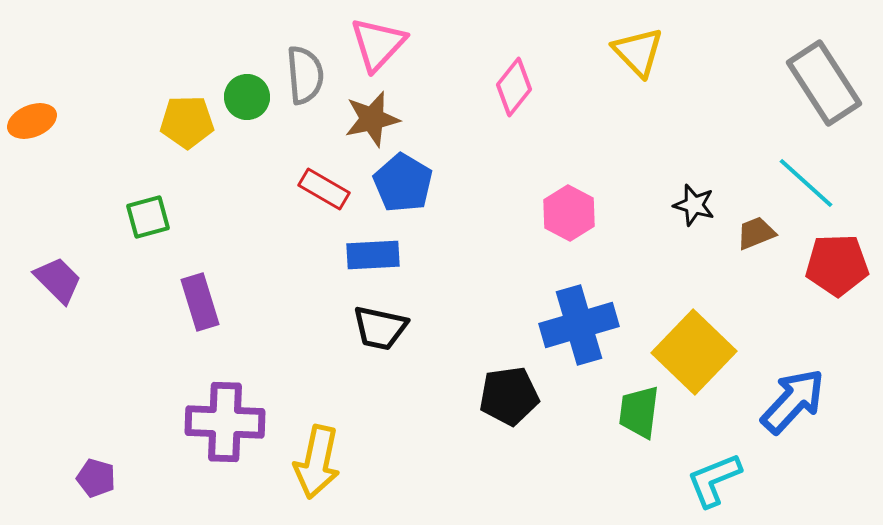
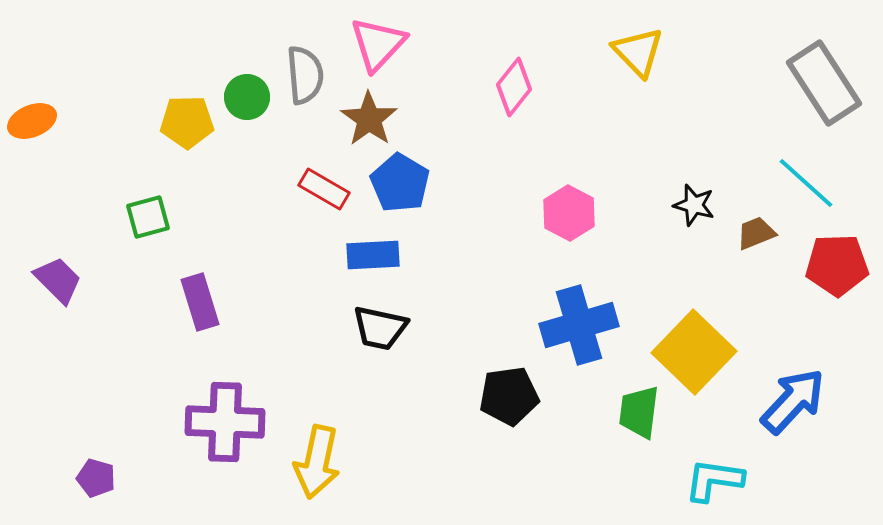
brown star: moved 3 px left; rotated 24 degrees counterclockwise
blue pentagon: moved 3 px left
cyan L-shape: rotated 30 degrees clockwise
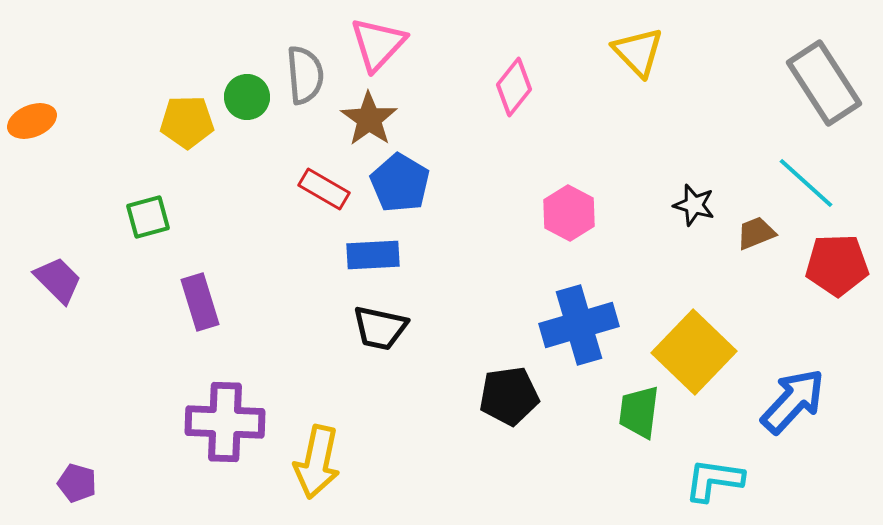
purple pentagon: moved 19 px left, 5 px down
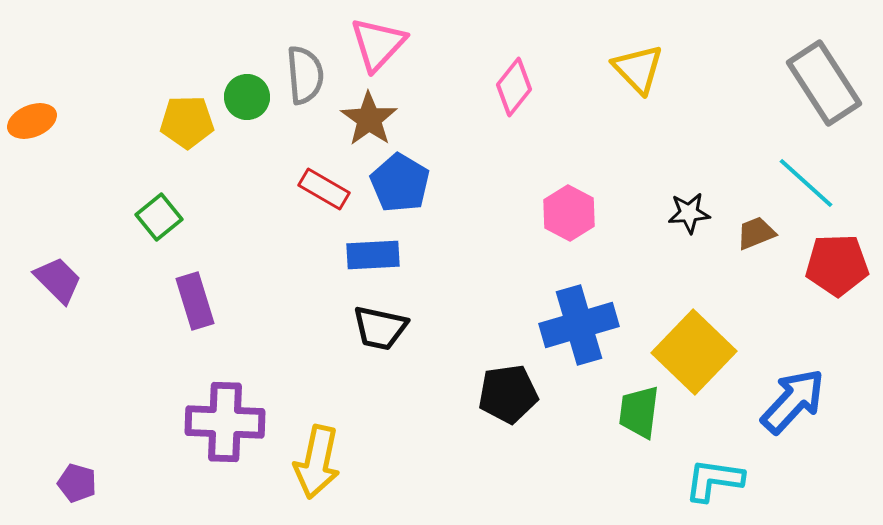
yellow triangle: moved 17 px down
black star: moved 5 px left, 8 px down; rotated 21 degrees counterclockwise
green square: moved 11 px right; rotated 24 degrees counterclockwise
purple rectangle: moved 5 px left, 1 px up
black pentagon: moved 1 px left, 2 px up
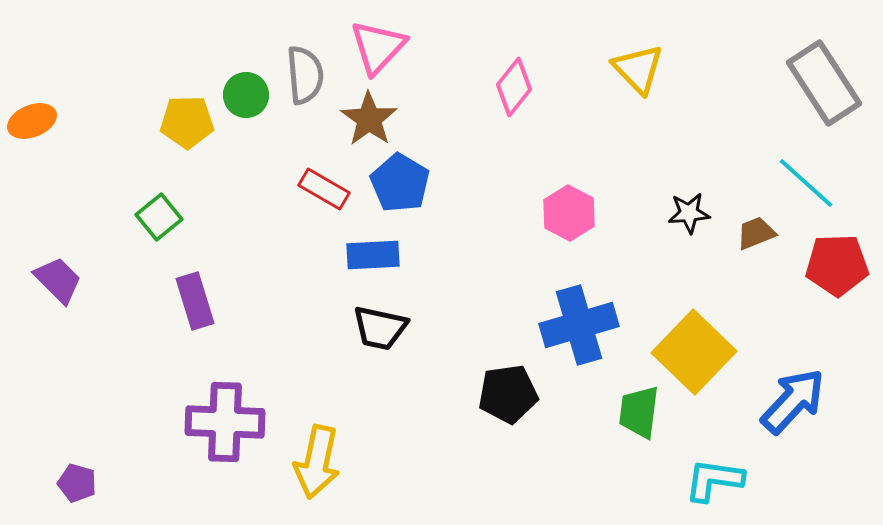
pink triangle: moved 3 px down
green circle: moved 1 px left, 2 px up
